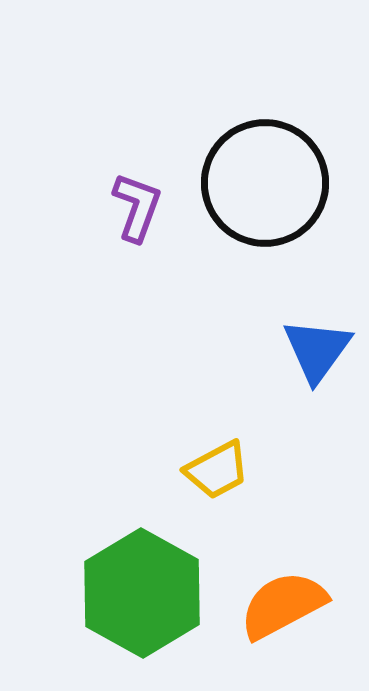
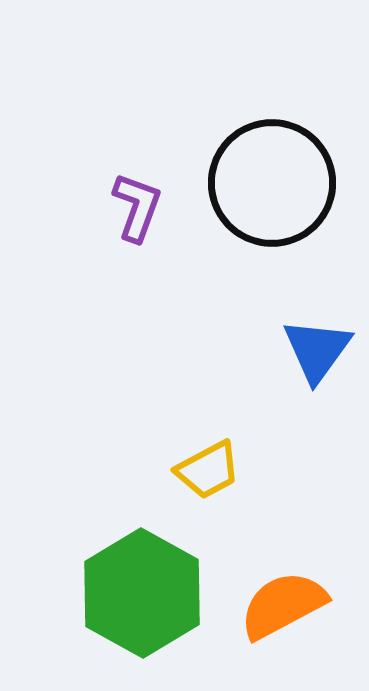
black circle: moved 7 px right
yellow trapezoid: moved 9 px left
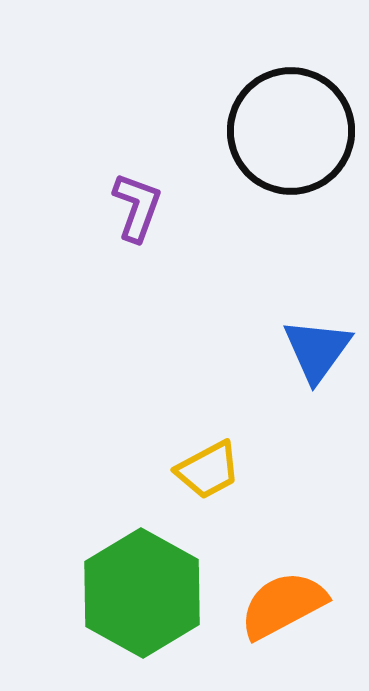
black circle: moved 19 px right, 52 px up
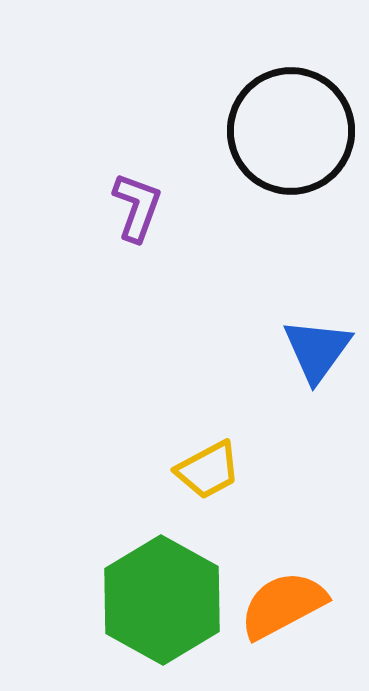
green hexagon: moved 20 px right, 7 px down
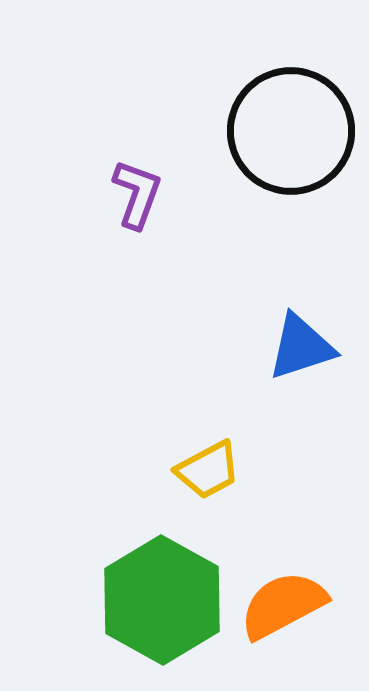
purple L-shape: moved 13 px up
blue triangle: moved 16 px left, 3 px up; rotated 36 degrees clockwise
